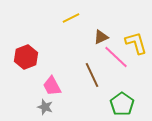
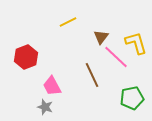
yellow line: moved 3 px left, 4 px down
brown triangle: rotated 28 degrees counterclockwise
green pentagon: moved 10 px right, 6 px up; rotated 25 degrees clockwise
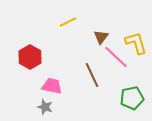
red hexagon: moved 4 px right; rotated 10 degrees counterclockwise
pink trapezoid: rotated 130 degrees clockwise
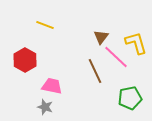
yellow line: moved 23 px left, 3 px down; rotated 48 degrees clockwise
red hexagon: moved 5 px left, 3 px down
brown line: moved 3 px right, 4 px up
green pentagon: moved 2 px left
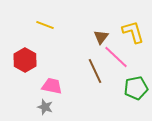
yellow L-shape: moved 3 px left, 11 px up
green pentagon: moved 6 px right, 10 px up
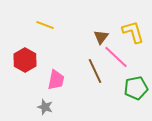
pink trapezoid: moved 4 px right, 6 px up; rotated 90 degrees clockwise
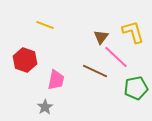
red hexagon: rotated 10 degrees counterclockwise
brown line: rotated 40 degrees counterclockwise
gray star: rotated 21 degrees clockwise
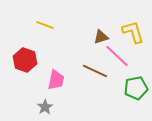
brown triangle: rotated 35 degrees clockwise
pink line: moved 1 px right, 1 px up
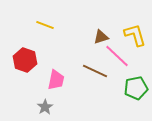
yellow L-shape: moved 2 px right, 3 px down
